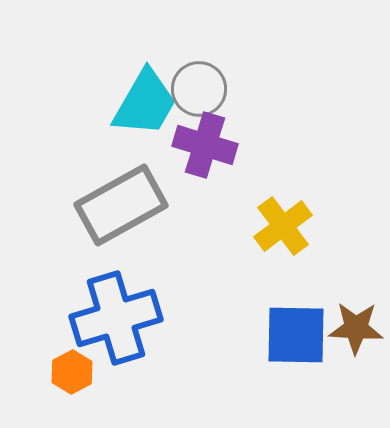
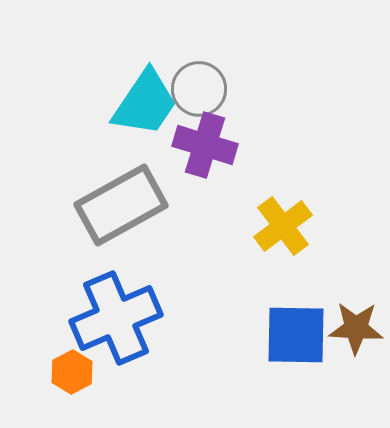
cyan trapezoid: rotated 4 degrees clockwise
blue cross: rotated 6 degrees counterclockwise
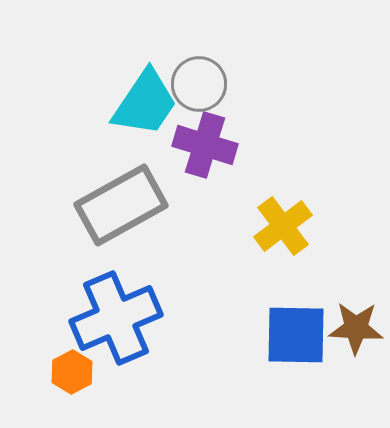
gray circle: moved 5 px up
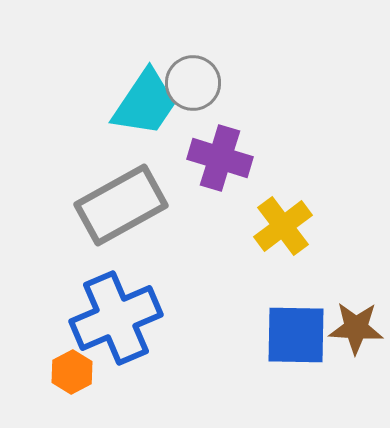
gray circle: moved 6 px left, 1 px up
purple cross: moved 15 px right, 13 px down
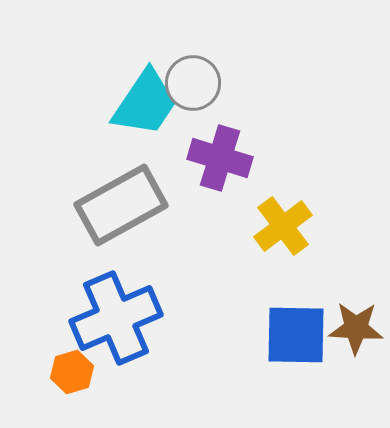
orange hexagon: rotated 12 degrees clockwise
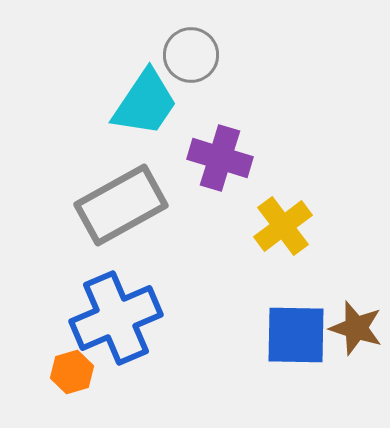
gray circle: moved 2 px left, 28 px up
brown star: rotated 14 degrees clockwise
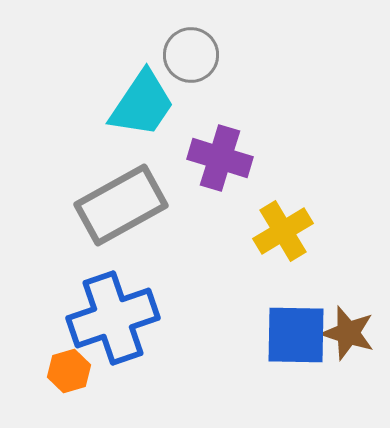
cyan trapezoid: moved 3 px left, 1 px down
yellow cross: moved 5 px down; rotated 6 degrees clockwise
blue cross: moved 3 px left; rotated 4 degrees clockwise
brown star: moved 8 px left, 5 px down
orange hexagon: moved 3 px left, 1 px up
